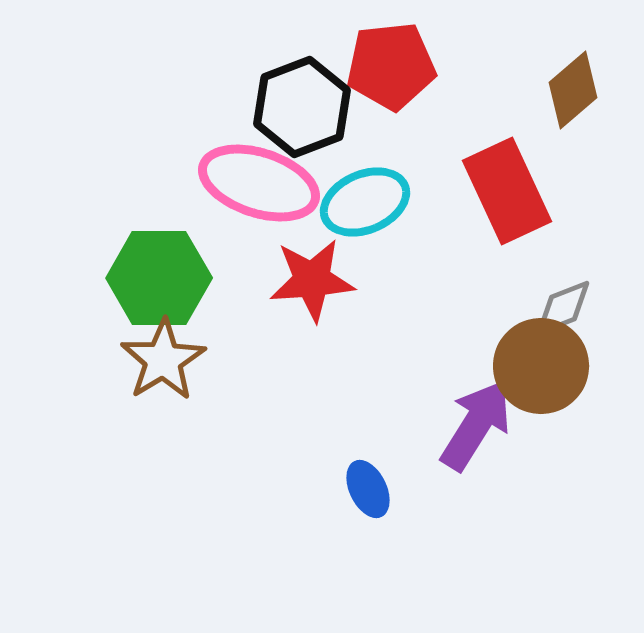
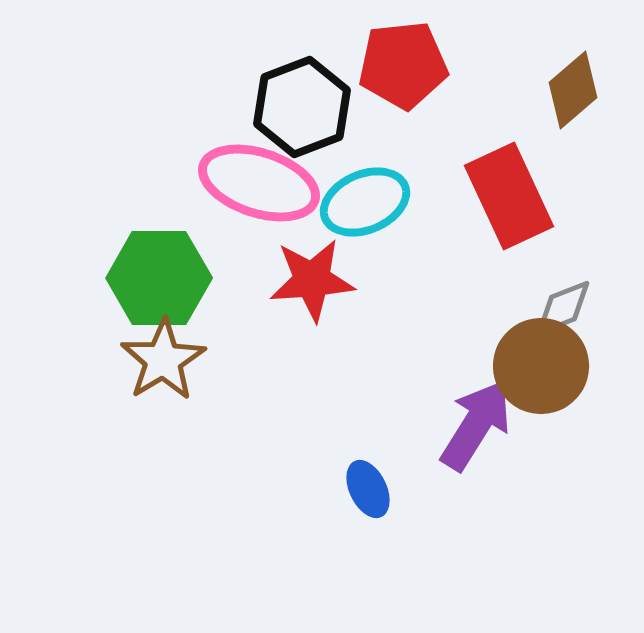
red pentagon: moved 12 px right, 1 px up
red rectangle: moved 2 px right, 5 px down
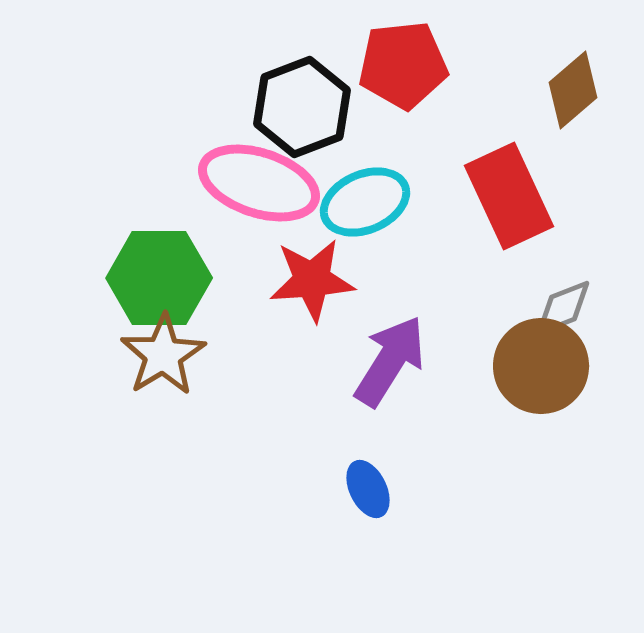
brown star: moved 5 px up
purple arrow: moved 86 px left, 64 px up
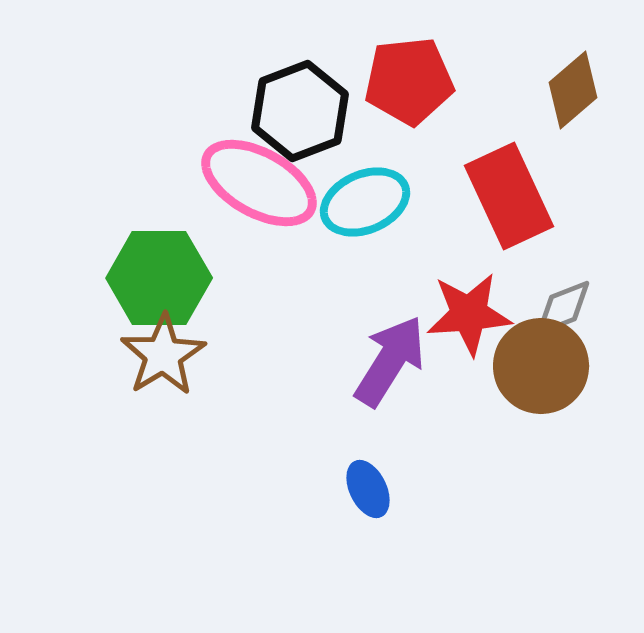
red pentagon: moved 6 px right, 16 px down
black hexagon: moved 2 px left, 4 px down
pink ellipse: rotated 11 degrees clockwise
red star: moved 157 px right, 34 px down
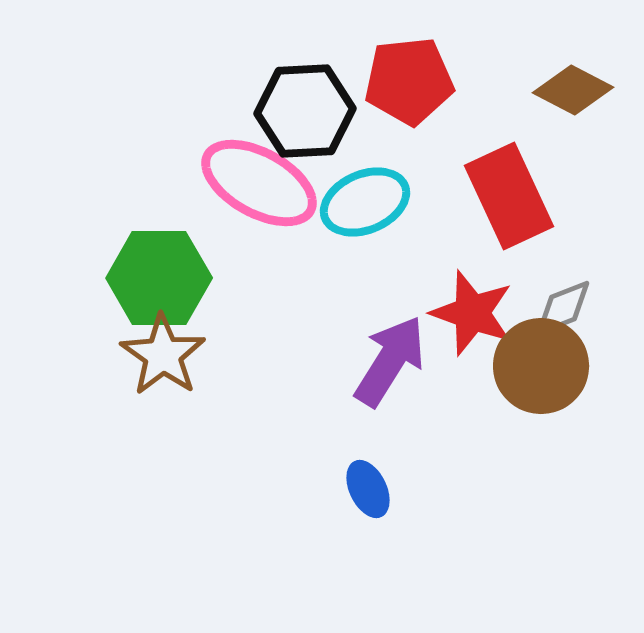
brown diamond: rotated 68 degrees clockwise
black hexagon: moved 5 px right; rotated 18 degrees clockwise
red star: moved 3 px right, 1 px up; rotated 24 degrees clockwise
brown star: rotated 6 degrees counterclockwise
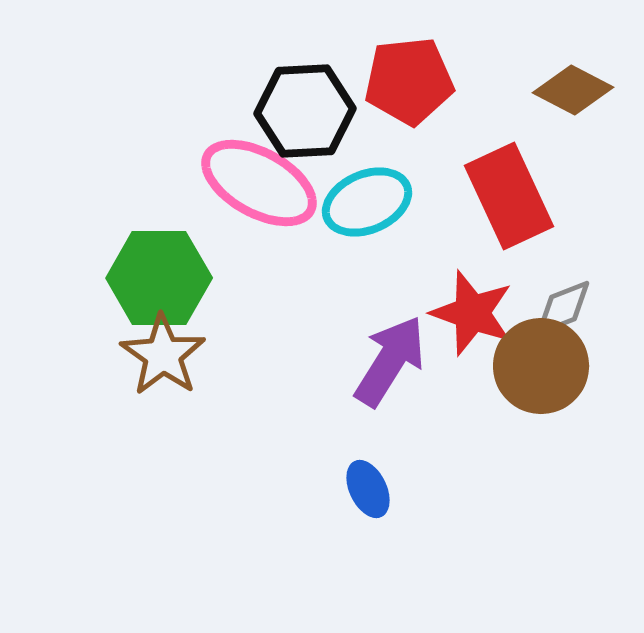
cyan ellipse: moved 2 px right
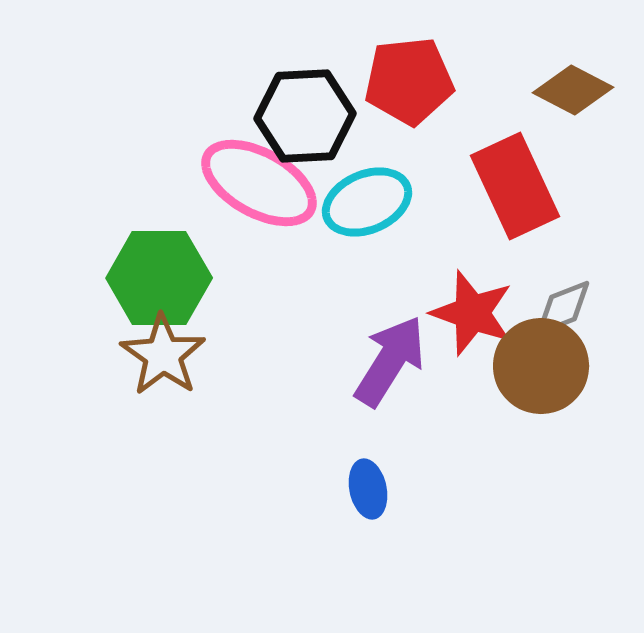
black hexagon: moved 5 px down
red rectangle: moved 6 px right, 10 px up
blue ellipse: rotated 14 degrees clockwise
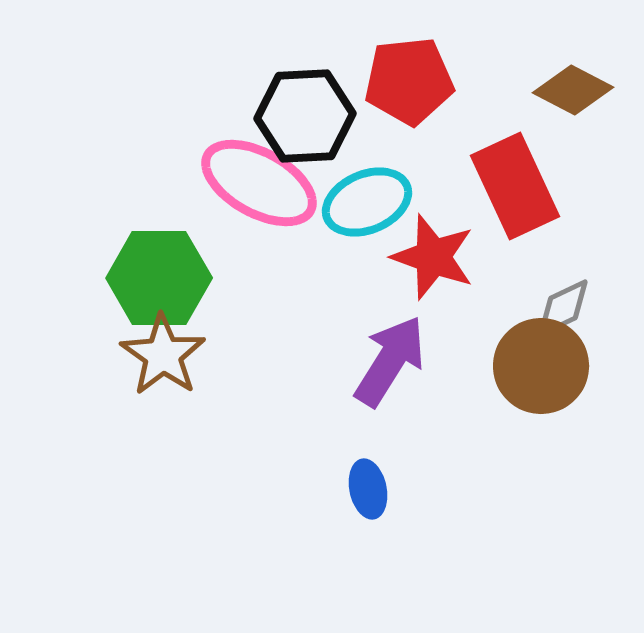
gray diamond: rotated 4 degrees counterclockwise
red star: moved 39 px left, 56 px up
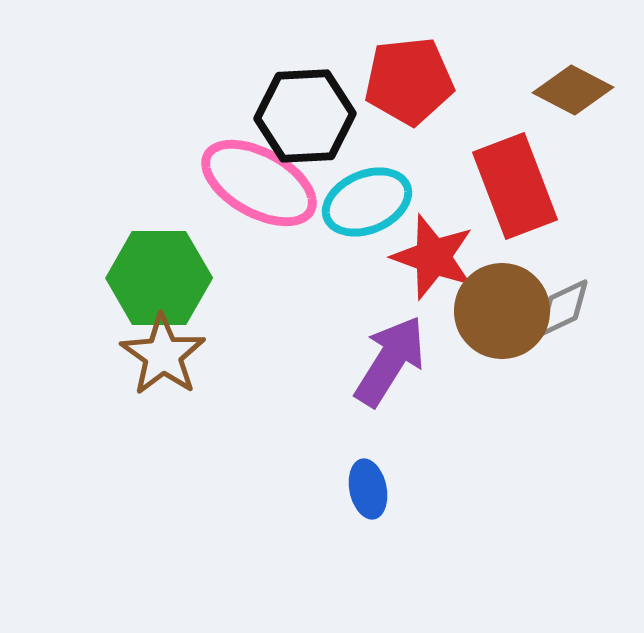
red rectangle: rotated 4 degrees clockwise
brown circle: moved 39 px left, 55 px up
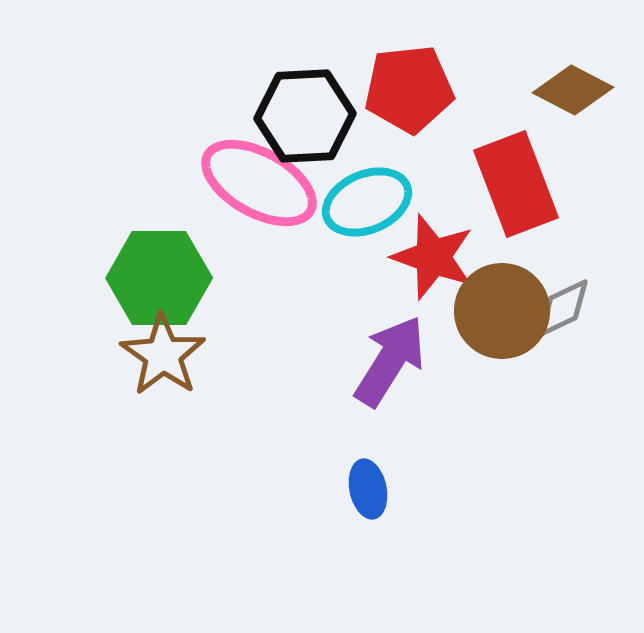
red pentagon: moved 8 px down
red rectangle: moved 1 px right, 2 px up
